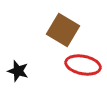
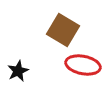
black star: rotated 30 degrees clockwise
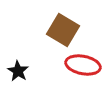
black star: rotated 15 degrees counterclockwise
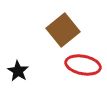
brown square: rotated 20 degrees clockwise
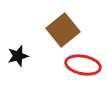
black star: moved 15 px up; rotated 25 degrees clockwise
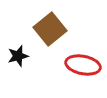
brown square: moved 13 px left, 1 px up
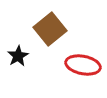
black star: rotated 15 degrees counterclockwise
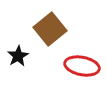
red ellipse: moved 1 px left, 1 px down
